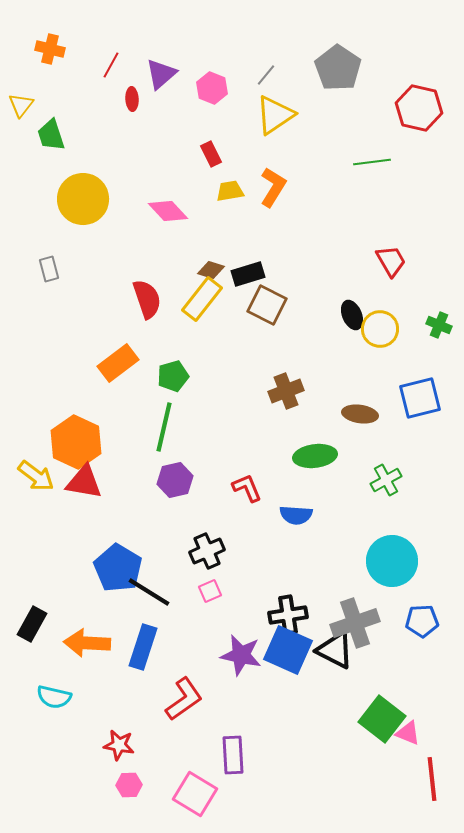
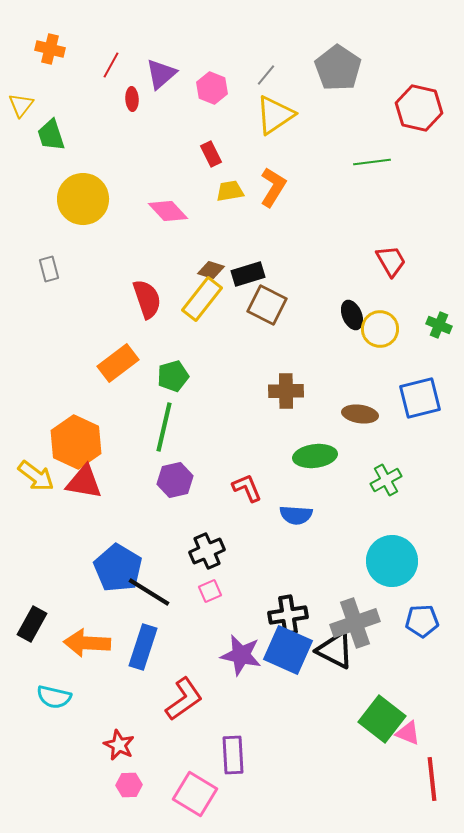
brown cross at (286, 391): rotated 20 degrees clockwise
red star at (119, 745): rotated 16 degrees clockwise
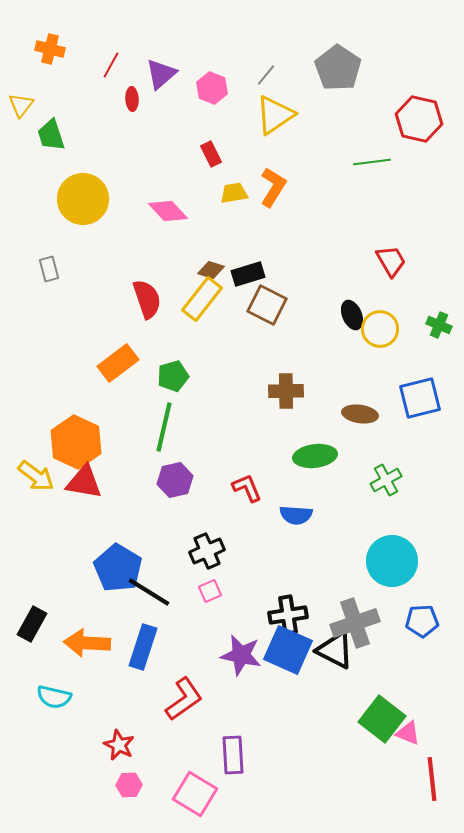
red hexagon at (419, 108): moved 11 px down
yellow trapezoid at (230, 191): moved 4 px right, 2 px down
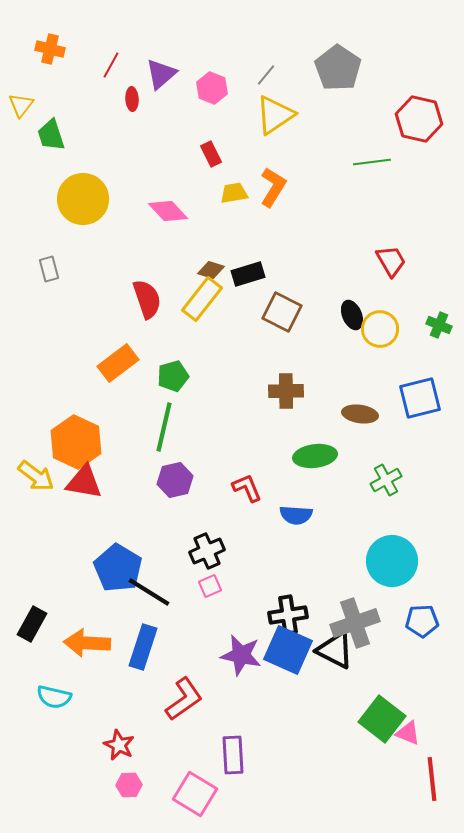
brown square at (267, 305): moved 15 px right, 7 px down
pink square at (210, 591): moved 5 px up
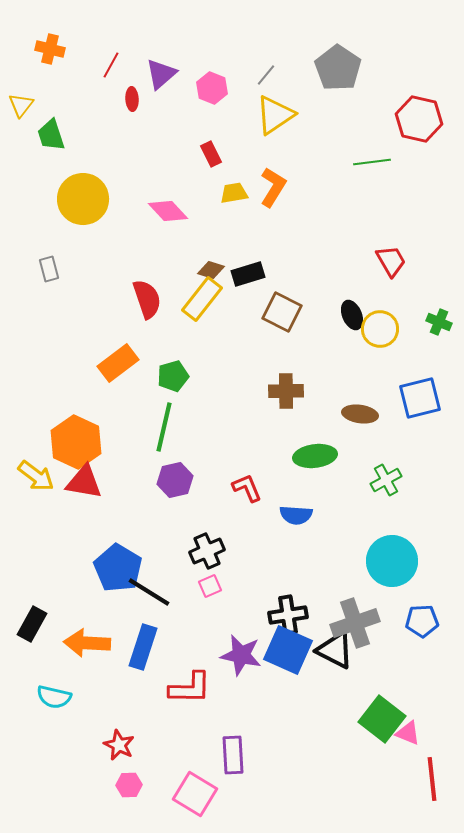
green cross at (439, 325): moved 3 px up
red L-shape at (184, 699): moved 6 px right, 11 px up; rotated 36 degrees clockwise
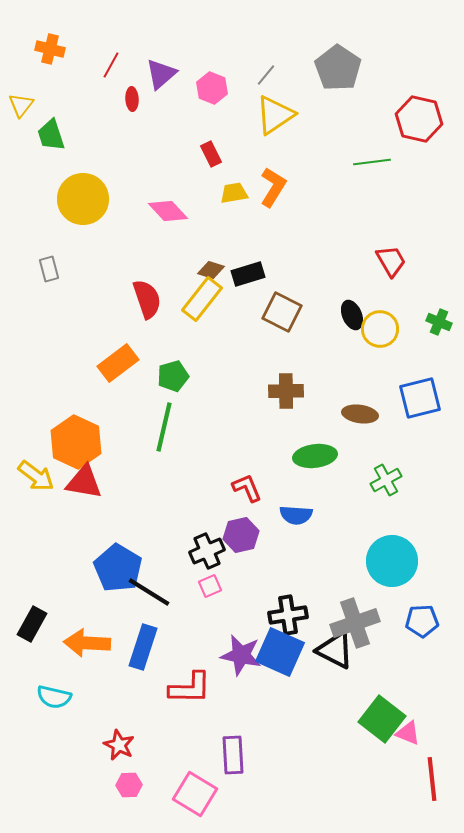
purple hexagon at (175, 480): moved 66 px right, 55 px down
blue square at (288, 650): moved 8 px left, 2 px down
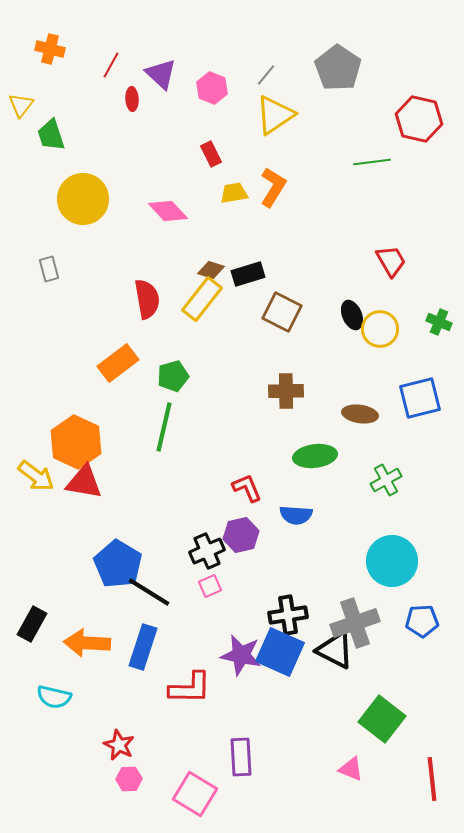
purple triangle at (161, 74): rotated 36 degrees counterclockwise
red semicircle at (147, 299): rotated 9 degrees clockwise
blue pentagon at (118, 568): moved 4 px up
pink triangle at (408, 733): moved 57 px left, 36 px down
purple rectangle at (233, 755): moved 8 px right, 2 px down
pink hexagon at (129, 785): moved 6 px up
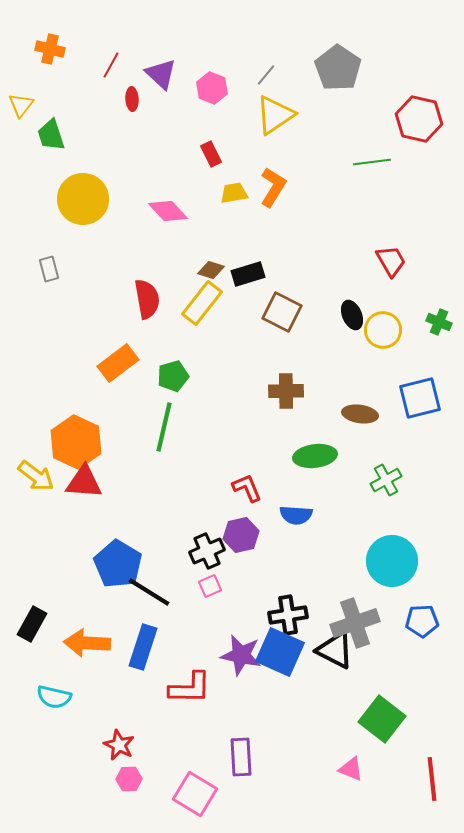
yellow rectangle at (202, 299): moved 4 px down
yellow circle at (380, 329): moved 3 px right, 1 px down
red triangle at (84, 482): rotated 6 degrees counterclockwise
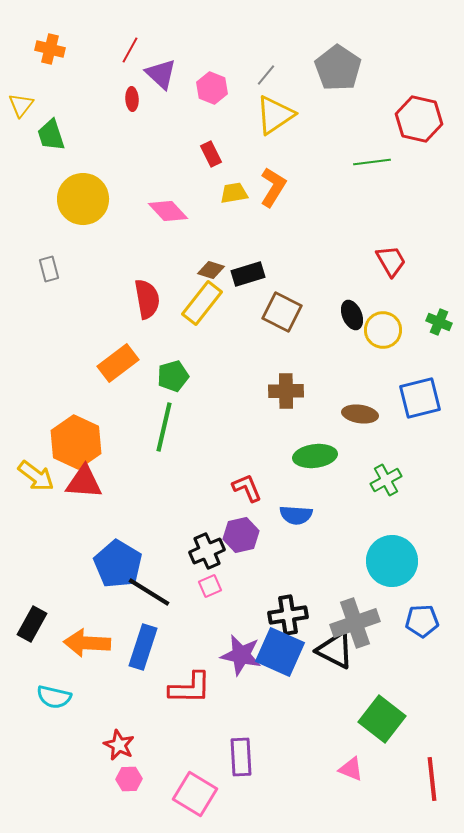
red line at (111, 65): moved 19 px right, 15 px up
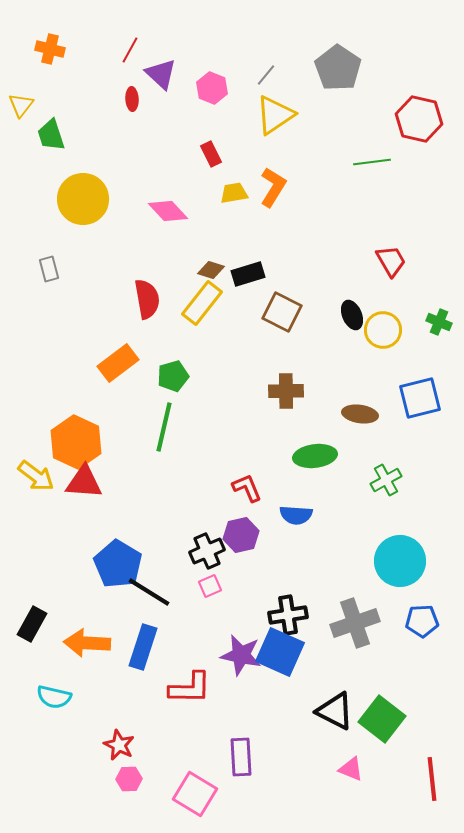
cyan circle at (392, 561): moved 8 px right
black triangle at (335, 650): moved 61 px down
